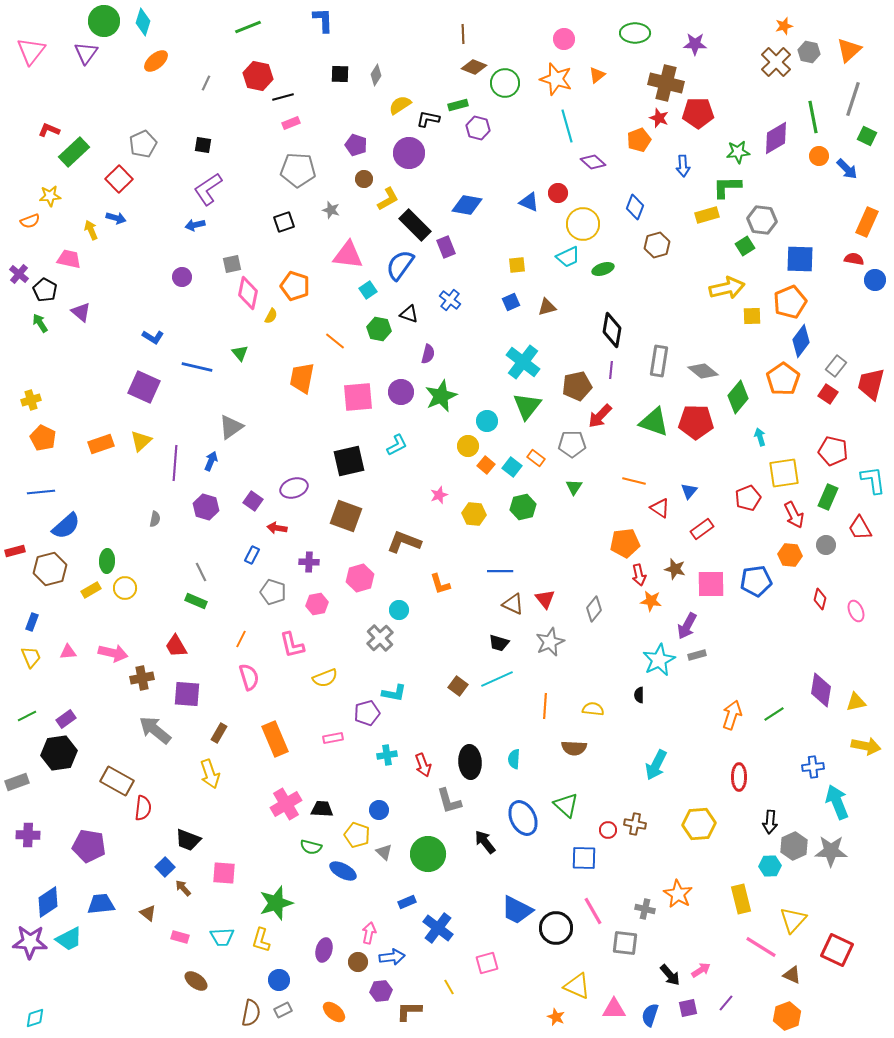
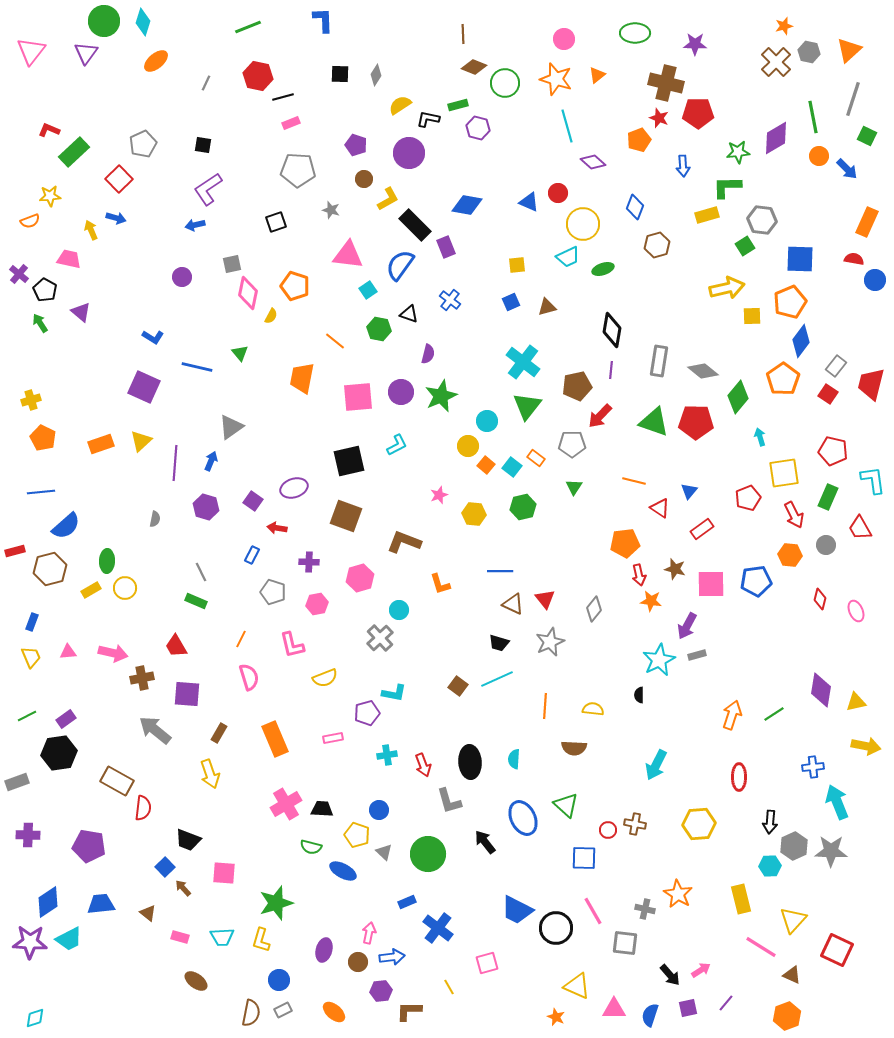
black square at (284, 222): moved 8 px left
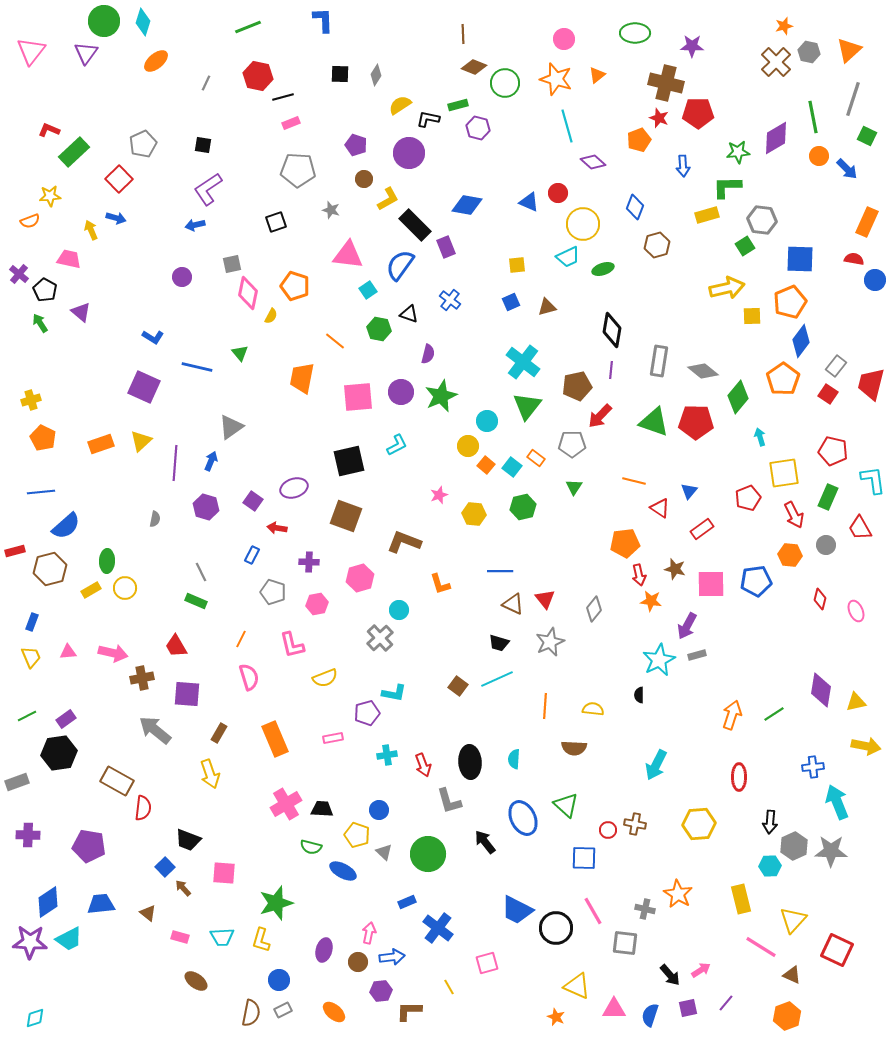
purple star at (695, 44): moved 3 px left, 2 px down
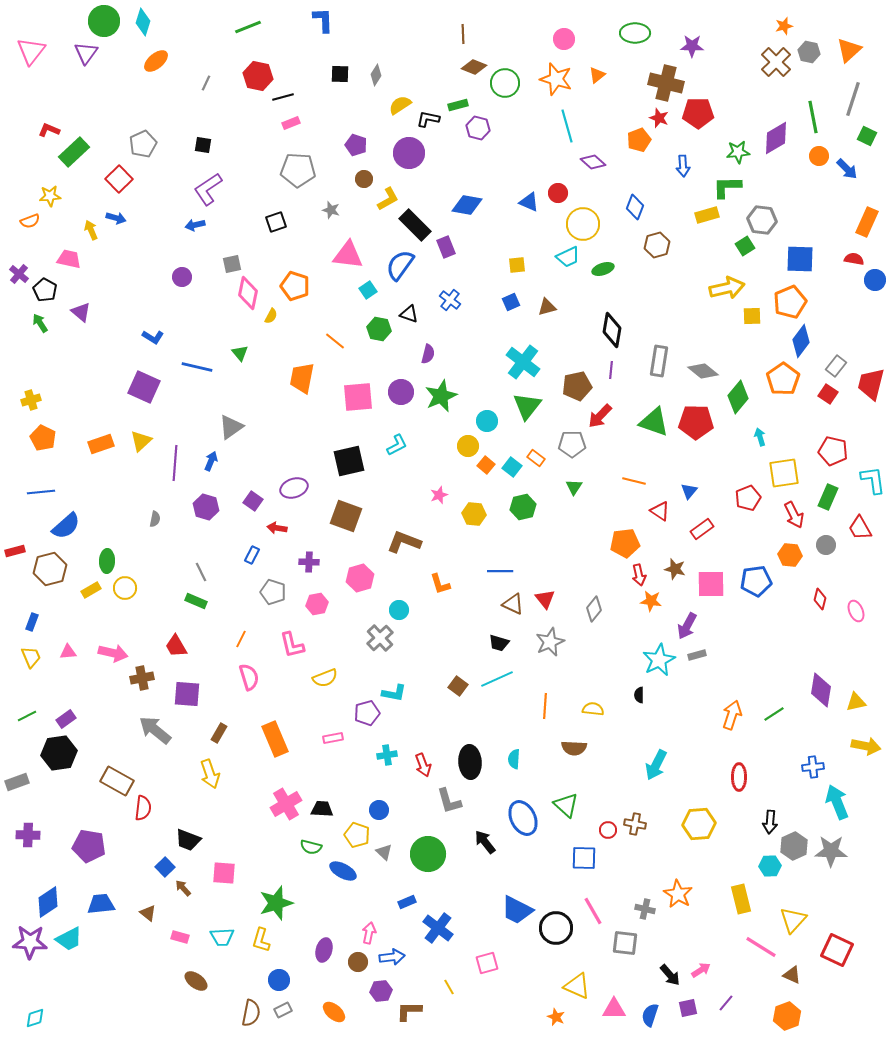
red triangle at (660, 508): moved 3 px down
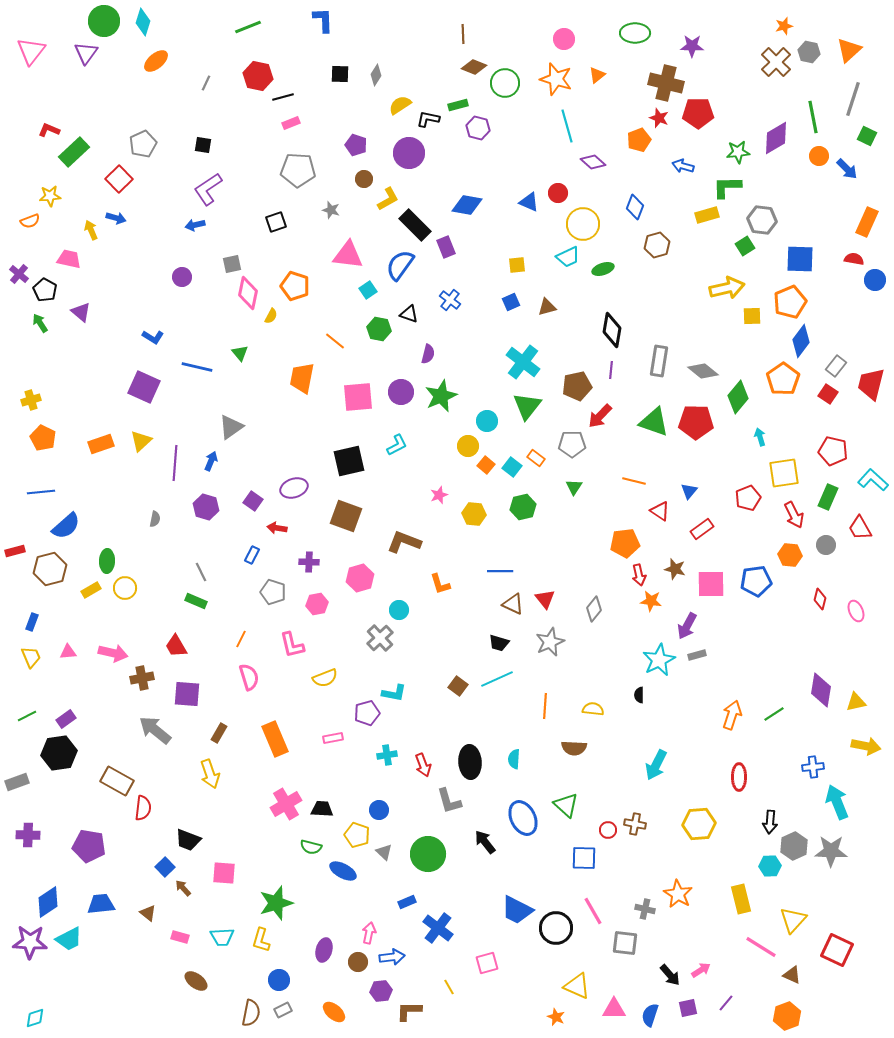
blue arrow at (683, 166): rotated 110 degrees clockwise
cyan L-shape at (873, 480): rotated 40 degrees counterclockwise
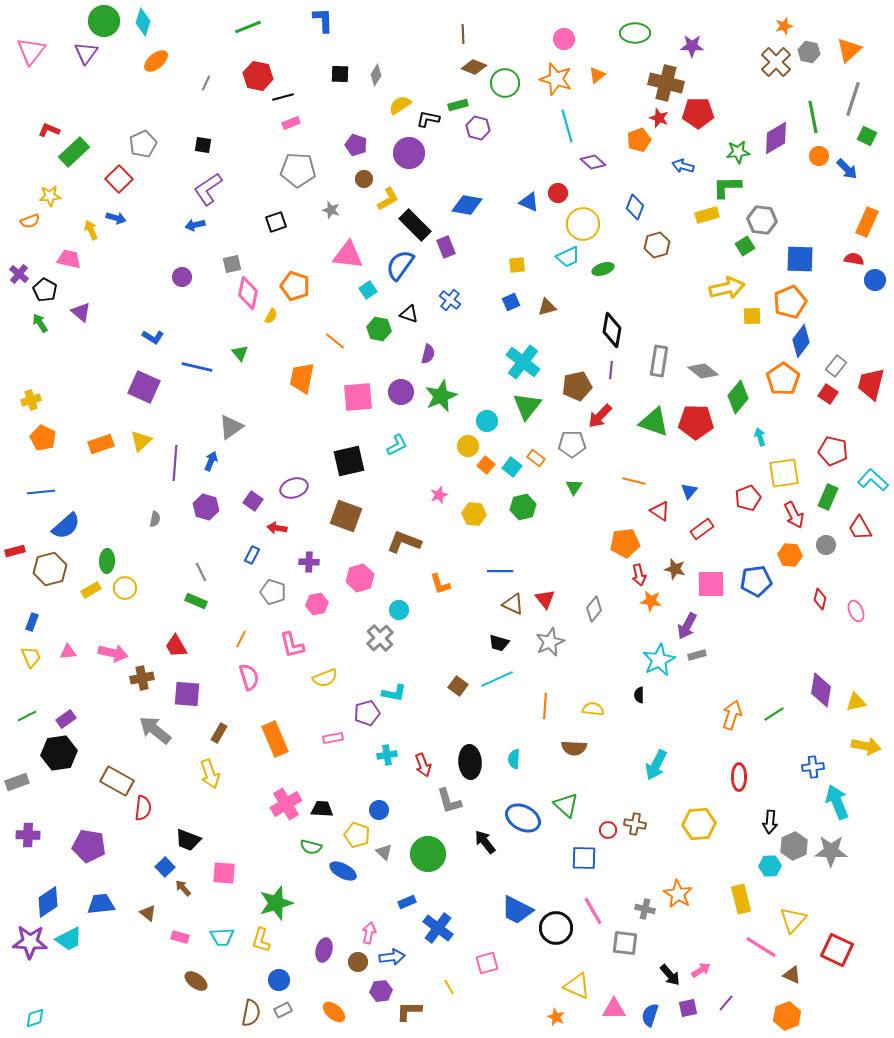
blue ellipse at (523, 818): rotated 36 degrees counterclockwise
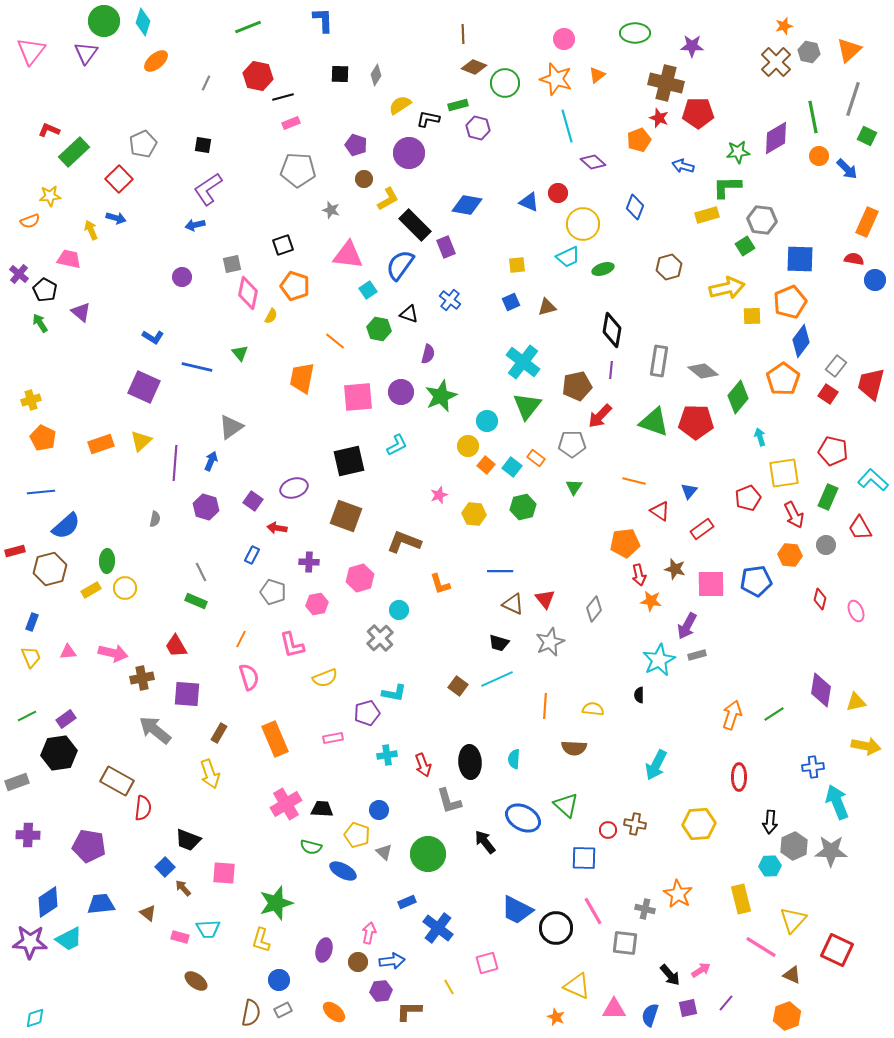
black square at (276, 222): moved 7 px right, 23 px down
brown hexagon at (657, 245): moved 12 px right, 22 px down
cyan trapezoid at (222, 937): moved 14 px left, 8 px up
blue arrow at (392, 957): moved 4 px down
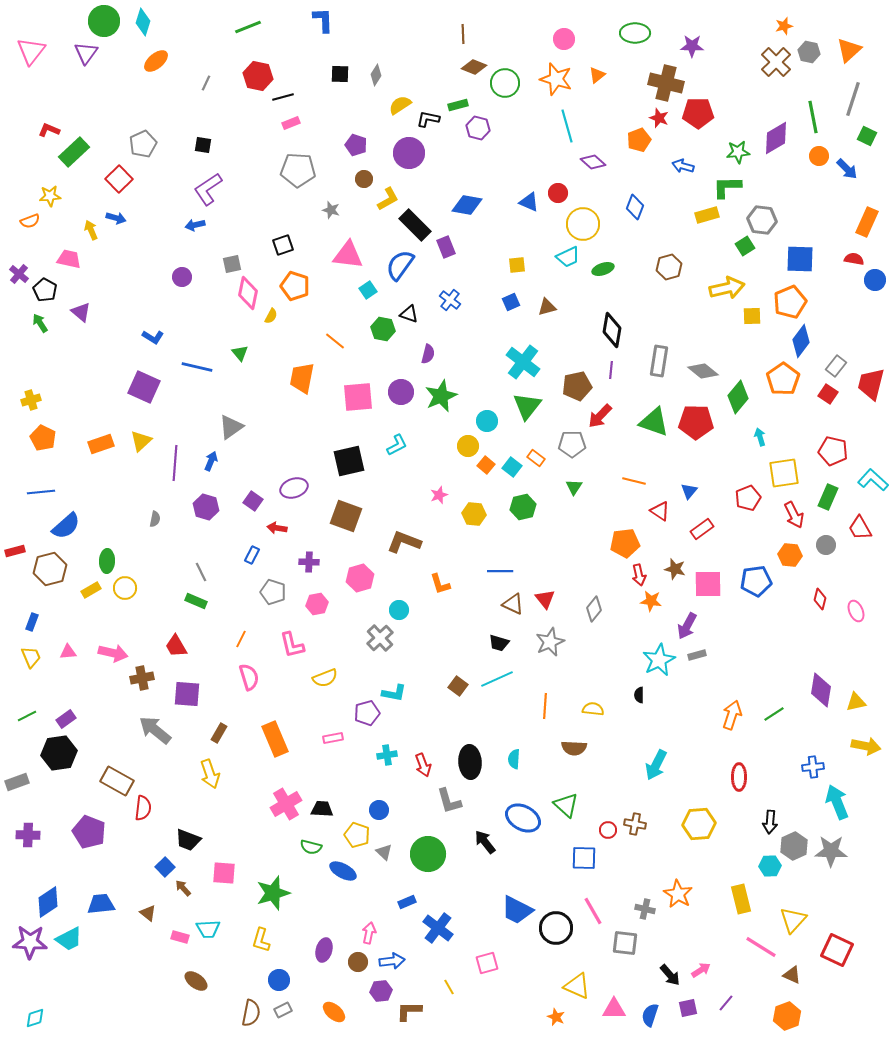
green hexagon at (379, 329): moved 4 px right
pink square at (711, 584): moved 3 px left
purple pentagon at (89, 846): moved 14 px up; rotated 12 degrees clockwise
green star at (276, 903): moved 3 px left, 10 px up
